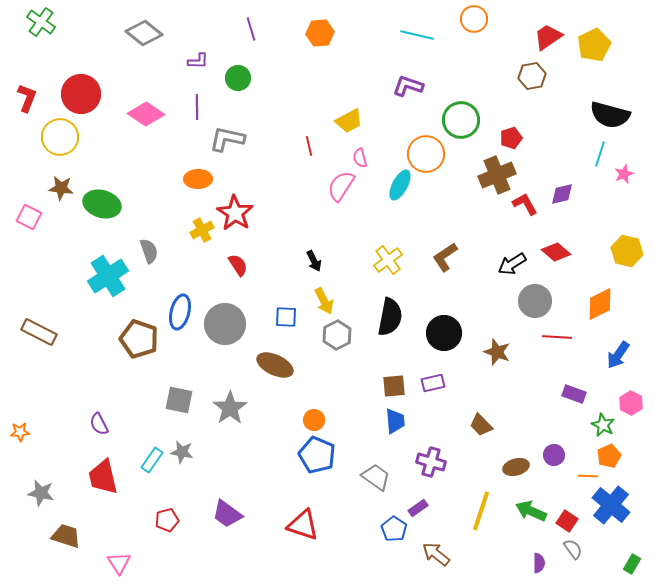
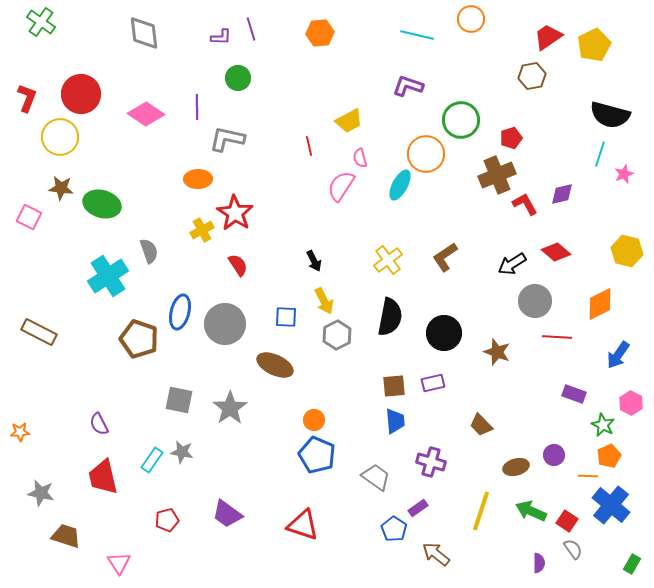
orange circle at (474, 19): moved 3 px left
gray diamond at (144, 33): rotated 45 degrees clockwise
purple L-shape at (198, 61): moved 23 px right, 24 px up
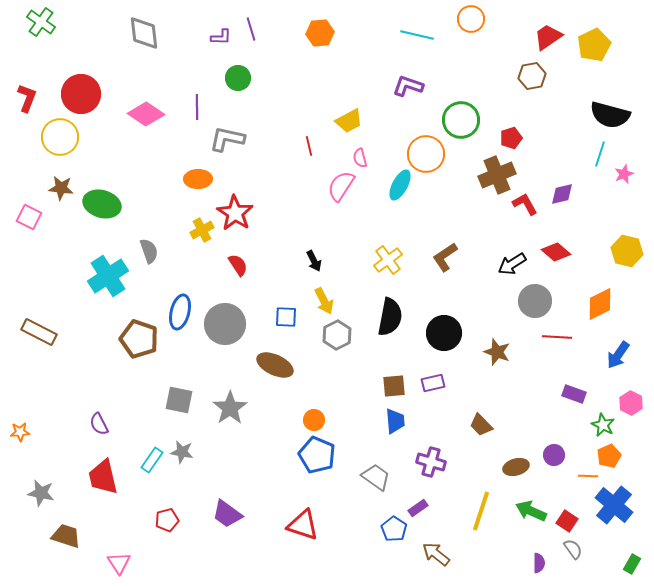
blue cross at (611, 505): moved 3 px right
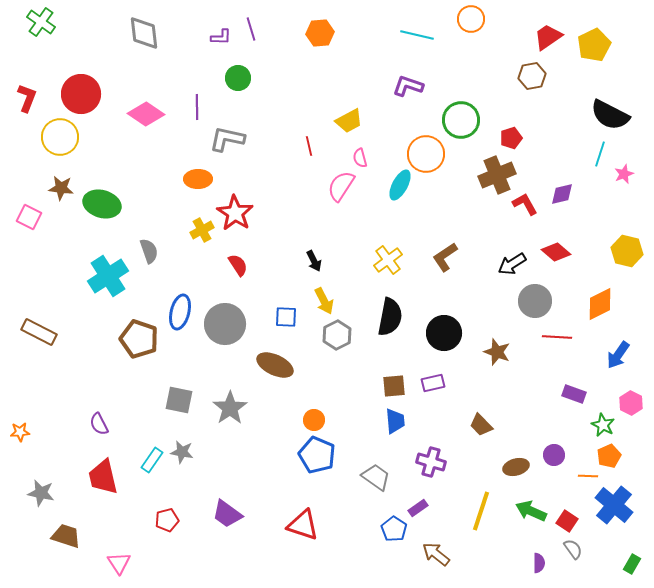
black semicircle at (610, 115): rotated 12 degrees clockwise
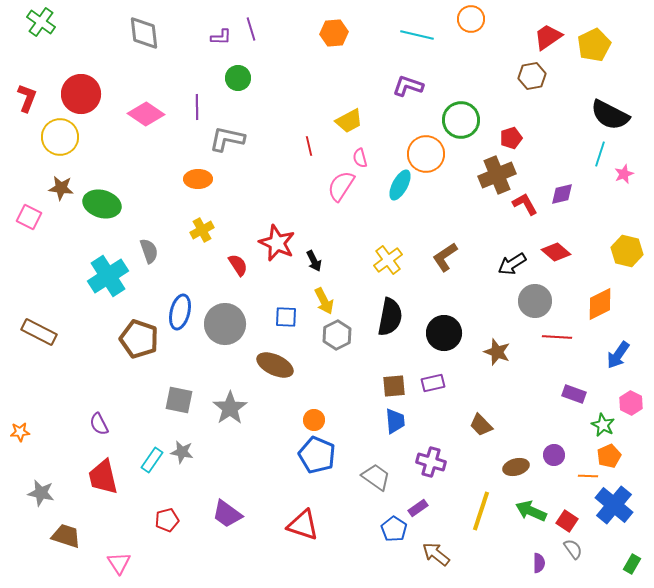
orange hexagon at (320, 33): moved 14 px right
red star at (235, 213): moved 42 px right, 30 px down; rotated 9 degrees counterclockwise
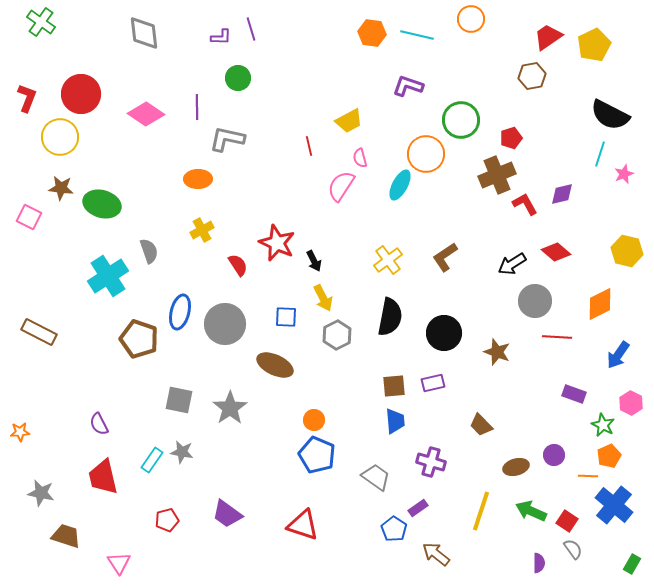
orange hexagon at (334, 33): moved 38 px right; rotated 12 degrees clockwise
yellow arrow at (324, 301): moved 1 px left, 3 px up
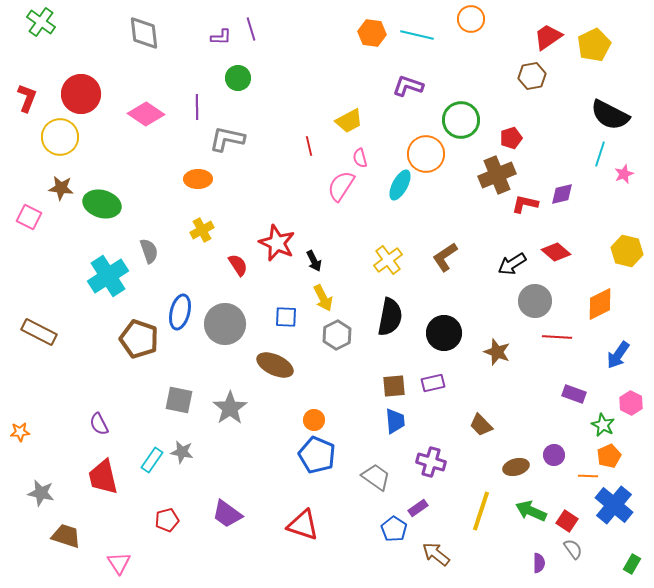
red L-shape at (525, 204): rotated 48 degrees counterclockwise
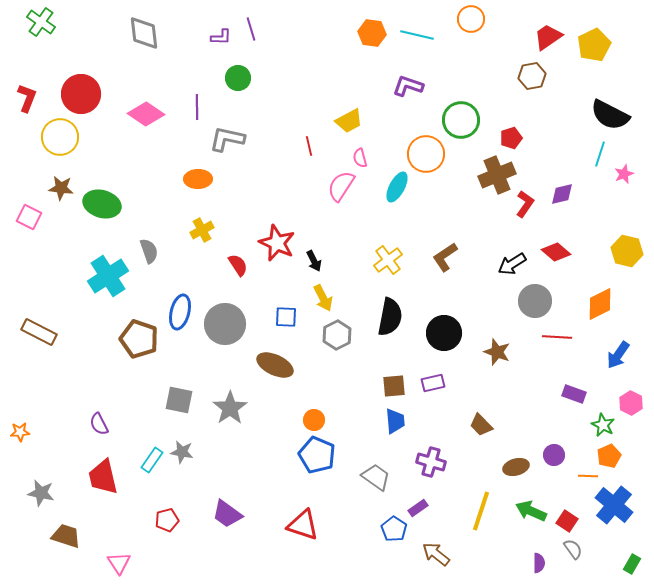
cyan ellipse at (400, 185): moved 3 px left, 2 px down
red L-shape at (525, 204): rotated 112 degrees clockwise
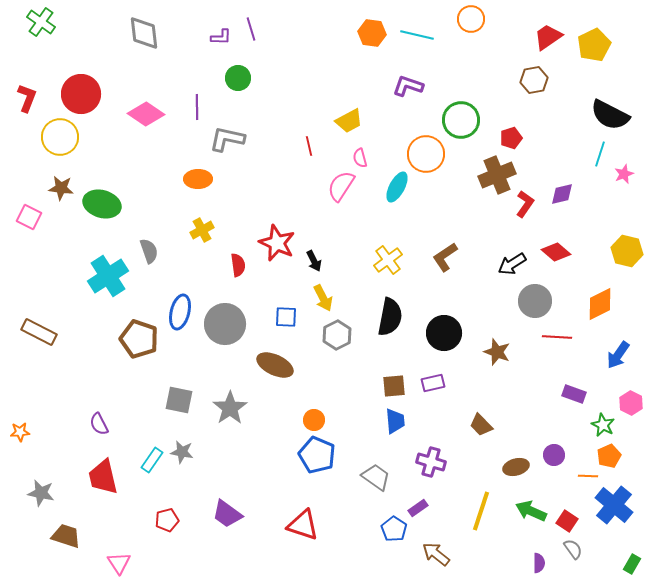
brown hexagon at (532, 76): moved 2 px right, 4 px down
red semicircle at (238, 265): rotated 25 degrees clockwise
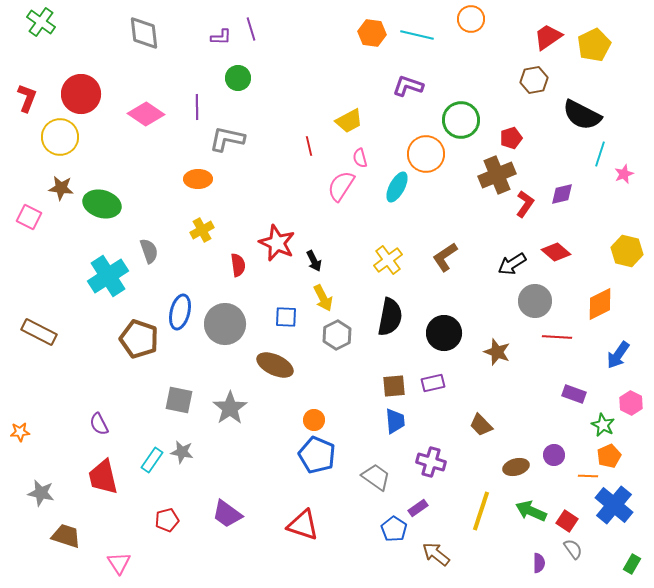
black semicircle at (610, 115): moved 28 px left
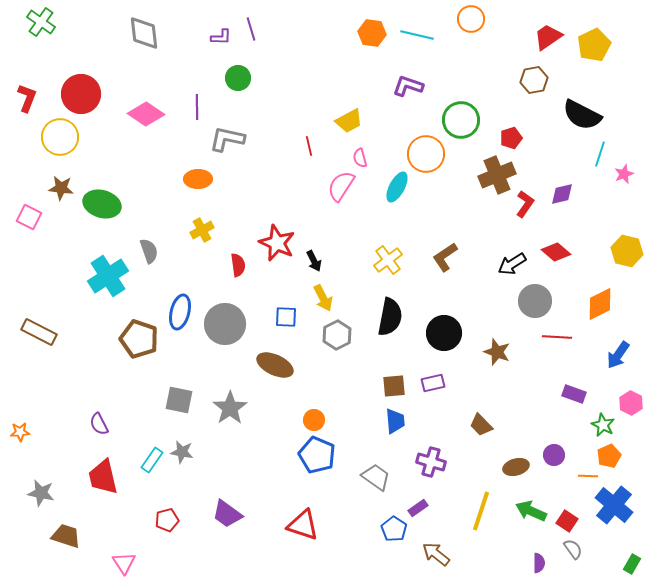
pink triangle at (119, 563): moved 5 px right
